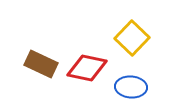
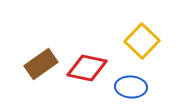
yellow square: moved 10 px right, 3 px down
brown rectangle: rotated 60 degrees counterclockwise
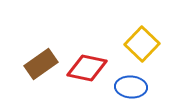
yellow square: moved 3 px down
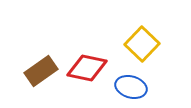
brown rectangle: moved 7 px down
blue ellipse: rotated 12 degrees clockwise
